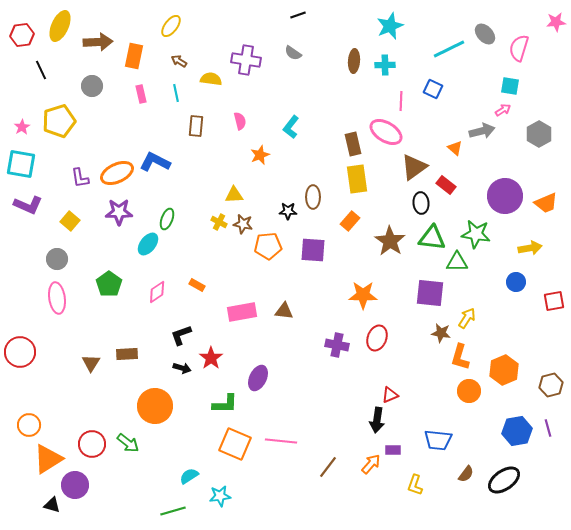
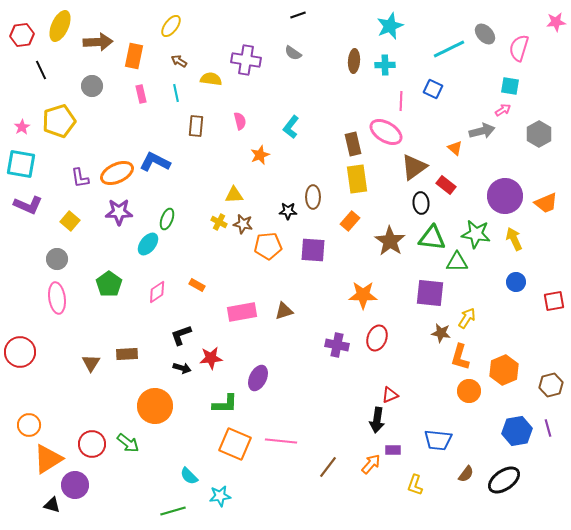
yellow arrow at (530, 248): moved 16 px left, 9 px up; rotated 105 degrees counterclockwise
brown triangle at (284, 311): rotated 24 degrees counterclockwise
red star at (211, 358): rotated 30 degrees clockwise
cyan semicircle at (189, 476): rotated 102 degrees counterclockwise
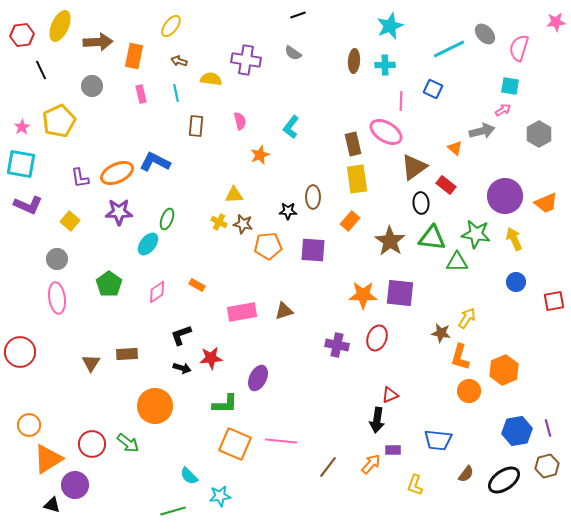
brown arrow at (179, 61): rotated 14 degrees counterclockwise
yellow pentagon at (59, 121): rotated 8 degrees counterclockwise
purple square at (430, 293): moved 30 px left
brown hexagon at (551, 385): moved 4 px left, 81 px down
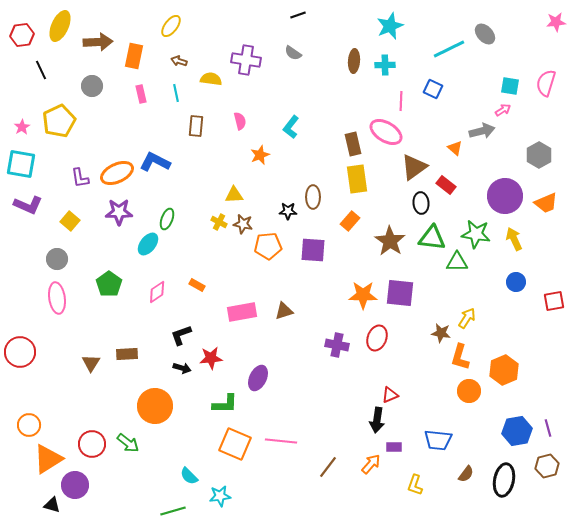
pink semicircle at (519, 48): moved 27 px right, 35 px down
gray hexagon at (539, 134): moved 21 px down
purple rectangle at (393, 450): moved 1 px right, 3 px up
black ellipse at (504, 480): rotated 44 degrees counterclockwise
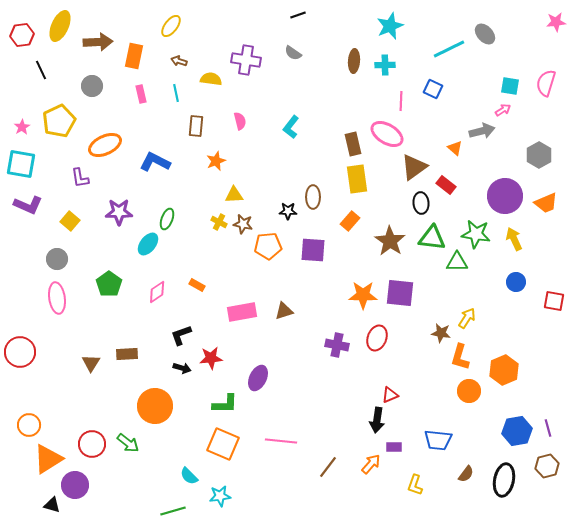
pink ellipse at (386, 132): moved 1 px right, 2 px down
orange star at (260, 155): moved 44 px left, 6 px down
orange ellipse at (117, 173): moved 12 px left, 28 px up
red square at (554, 301): rotated 20 degrees clockwise
orange square at (235, 444): moved 12 px left
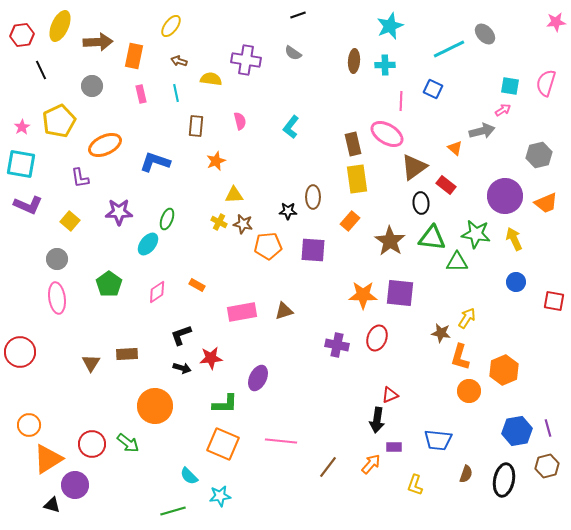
gray hexagon at (539, 155): rotated 15 degrees clockwise
blue L-shape at (155, 162): rotated 8 degrees counterclockwise
brown semicircle at (466, 474): rotated 18 degrees counterclockwise
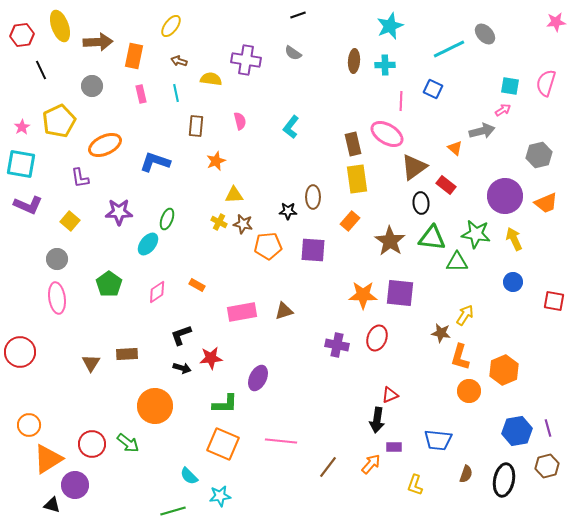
yellow ellipse at (60, 26): rotated 44 degrees counterclockwise
blue circle at (516, 282): moved 3 px left
yellow arrow at (467, 318): moved 2 px left, 3 px up
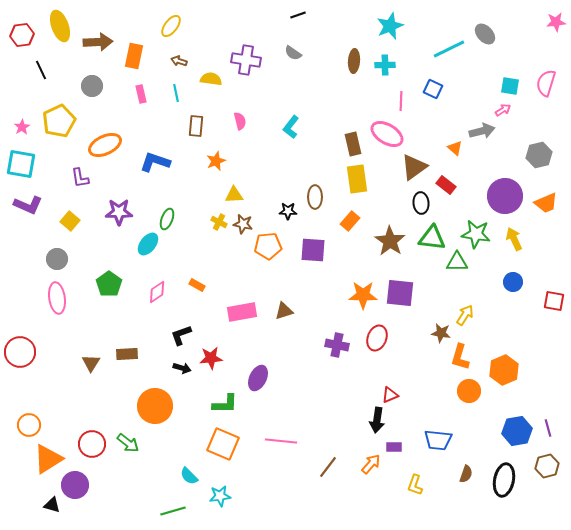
brown ellipse at (313, 197): moved 2 px right
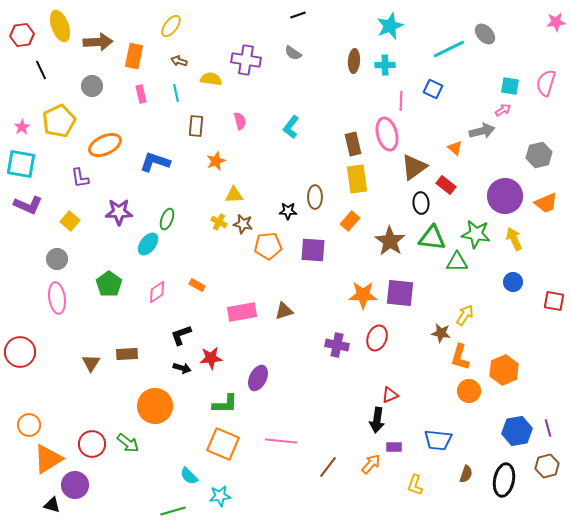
pink ellipse at (387, 134): rotated 44 degrees clockwise
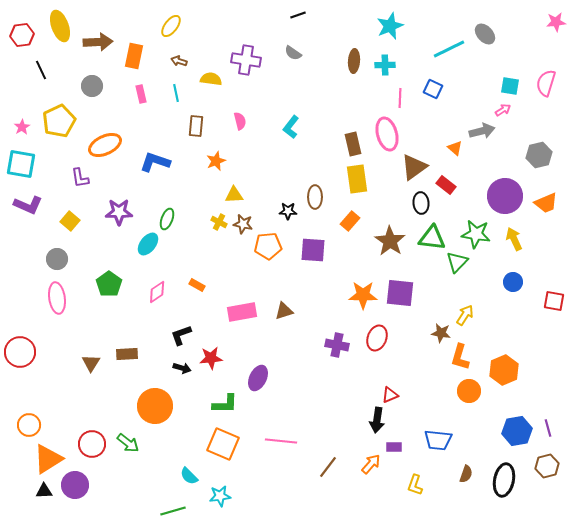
pink line at (401, 101): moved 1 px left, 3 px up
green triangle at (457, 262): rotated 45 degrees counterclockwise
black triangle at (52, 505): moved 8 px left, 14 px up; rotated 18 degrees counterclockwise
